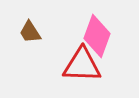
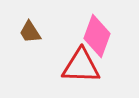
red triangle: moved 1 px left, 1 px down
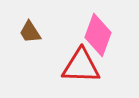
pink diamond: moved 1 px right, 1 px up
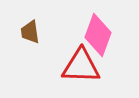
brown trapezoid: rotated 25 degrees clockwise
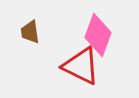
red triangle: rotated 24 degrees clockwise
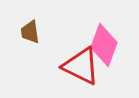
pink diamond: moved 6 px right, 10 px down
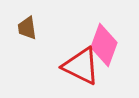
brown trapezoid: moved 3 px left, 4 px up
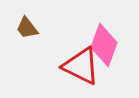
brown trapezoid: rotated 30 degrees counterclockwise
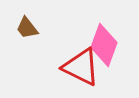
red triangle: moved 1 px down
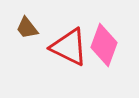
red triangle: moved 12 px left, 20 px up
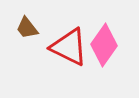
pink diamond: rotated 15 degrees clockwise
